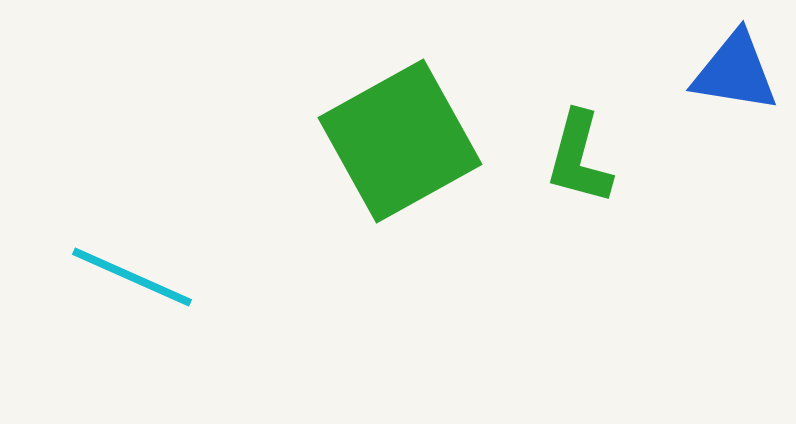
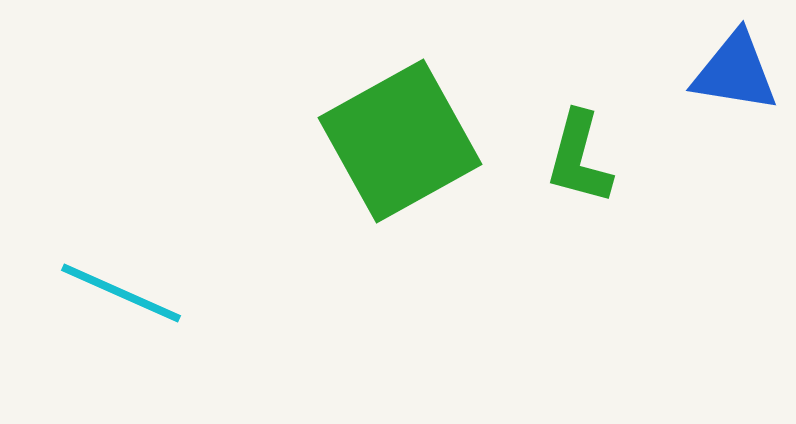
cyan line: moved 11 px left, 16 px down
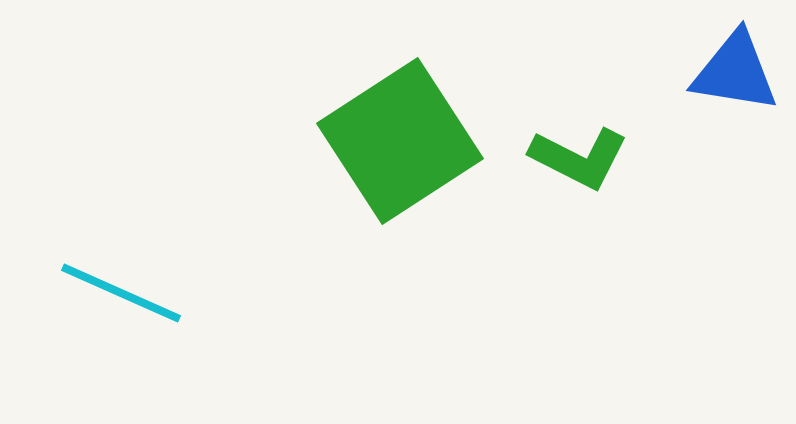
green square: rotated 4 degrees counterclockwise
green L-shape: rotated 78 degrees counterclockwise
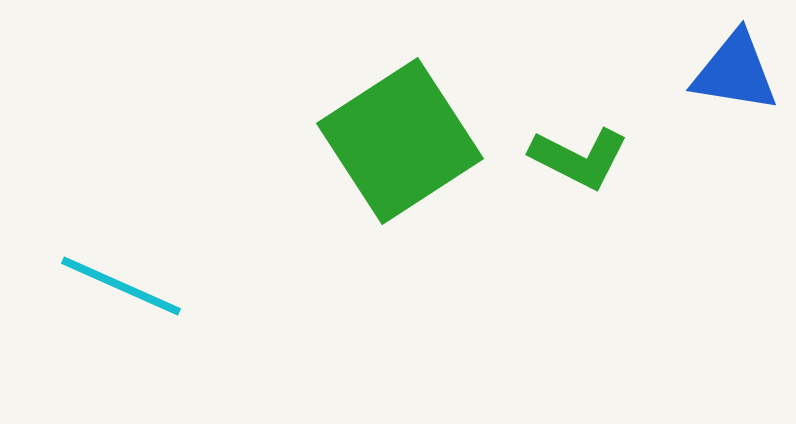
cyan line: moved 7 px up
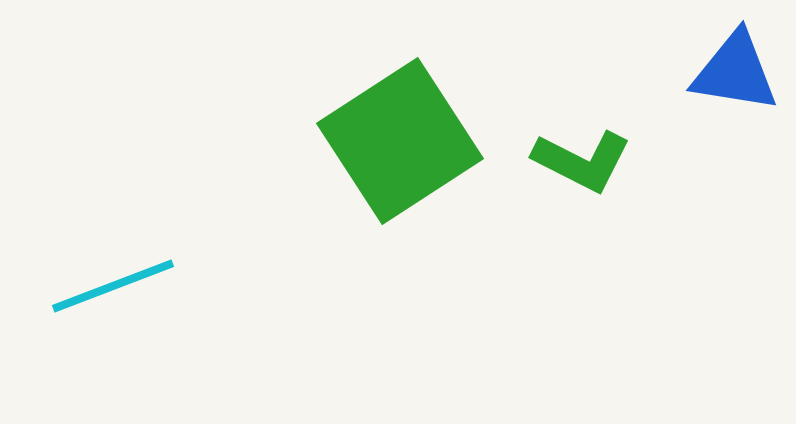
green L-shape: moved 3 px right, 3 px down
cyan line: moved 8 px left; rotated 45 degrees counterclockwise
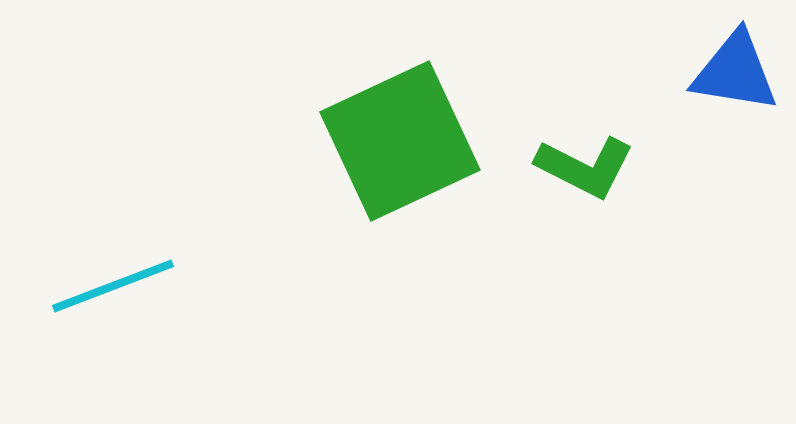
green square: rotated 8 degrees clockwise
green L-shape: moved 3 px right, 6 px down
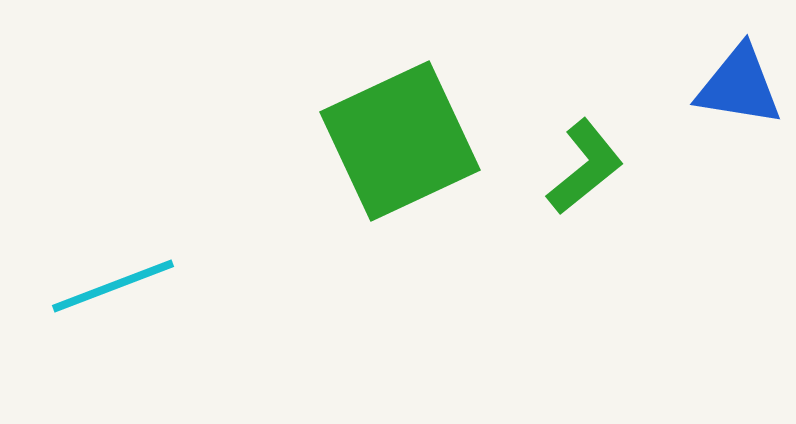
blue triangle: moved 4 px right, 14 px down
green L-shape: rotated 66 degrees counterclockwise
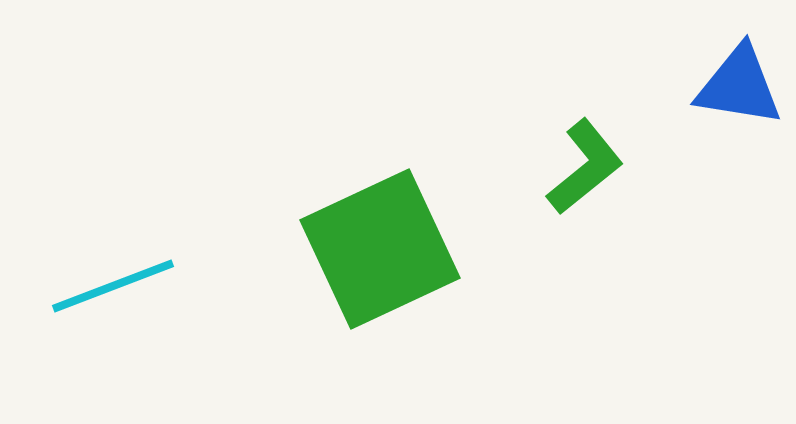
green square: moved 20 px left, 108 px down
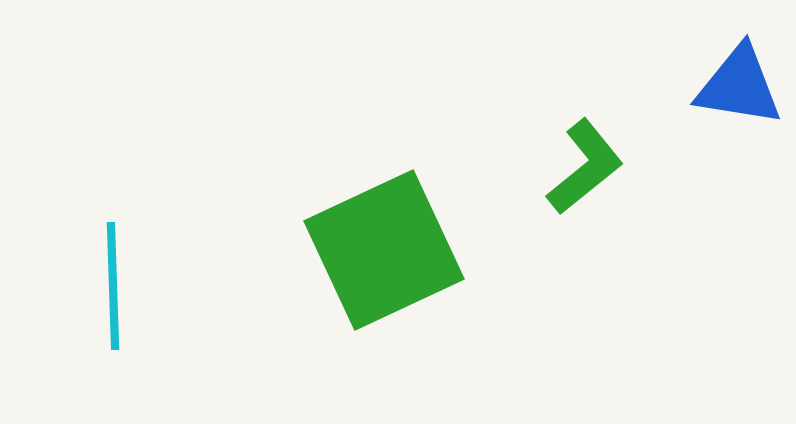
green square: moved 4 px right, 1 px down
cyan line: rotated 71 degrees counterclockwise
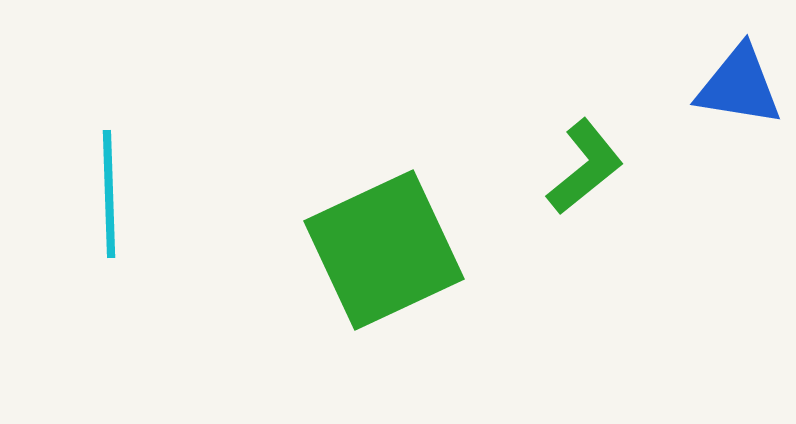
cyan line: moved 4 px left, 92 px up
